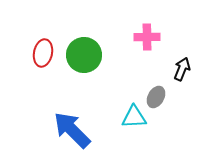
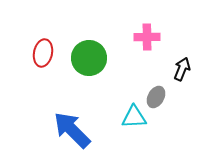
green circle: moved 5 px right, 3 px down
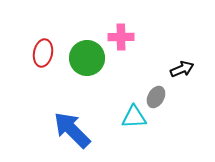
pink cross: moved 26 px left
green circle: moved 2 px left
black arrow: rotated 45 degrees clockwise
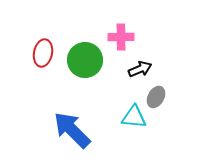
green circle: moved 2 px left, 2 px down
black arrow: moved 42 px left
cyan triangle: rotated 8 degrees clockwise
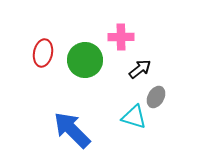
black arrow: rotated 15 degrees counterclockwise
cyan triangle: rotated 12 degrees clockwise
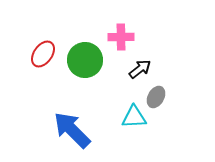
red ellipse: moved 1 px down; rotated 24 degrees clockwise
cyan triangle: rotated 20 degrees counterclockwise
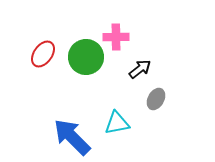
pink cross: moved 5 px left
green circle: moved 1 px right, 3 px up
gray ellipse: moved 2 px down
cyan triangle: moved 17 px left, 6 px down; rotated 8 degrees counterclockwise
blue arrow: moved 7 px down
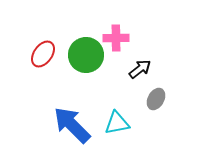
pink cross: moved 1 px down
green circle: moved 2 px up
blue arrow: moved 12 px up
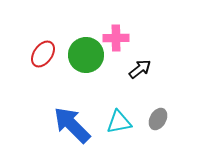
gray ellipse: moved 2 px right, 20 px down
cyan triangle: moved 2 px right, 1 px up
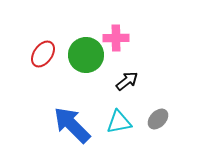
black arrow: moved 13 px left, 12 px down
gray ellipse: rotated 15 degrees clockwise
